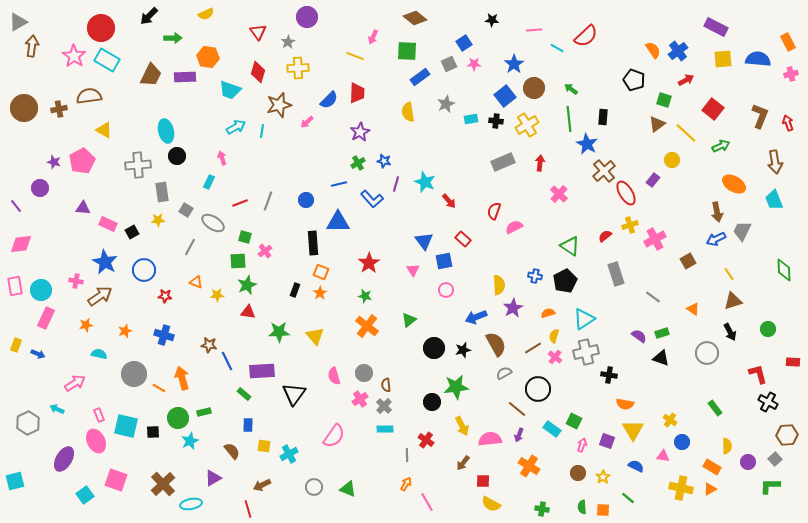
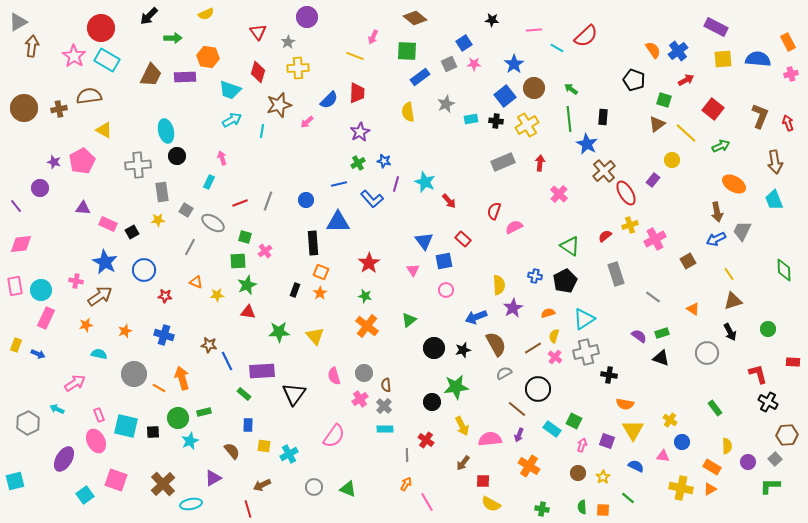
cyan arrow at (236, 127): moved 4 px left, 7 px up
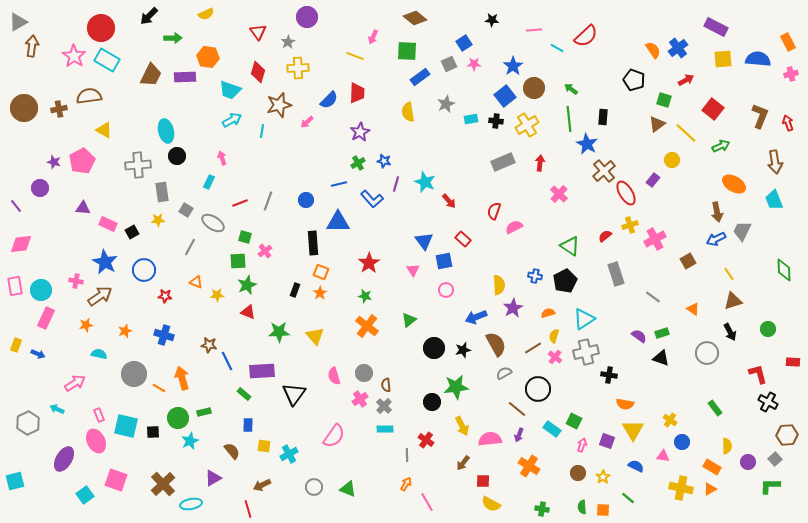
blue cross at (678, 51): moved 3 px up
blue star at (514, 64): moved 1 px left, 2 px down
red triangle at (248, 312): rotated 14 degrees clockwise
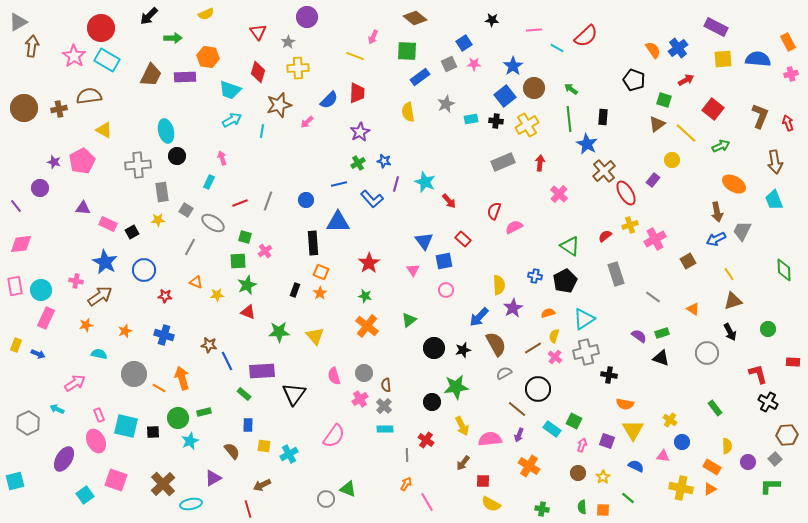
blue arrow at (476, 317): moved 3 px right; rotated 25 degrees counterclockwise
gray circle at (314, 487): moved 12 px right, 12 px down
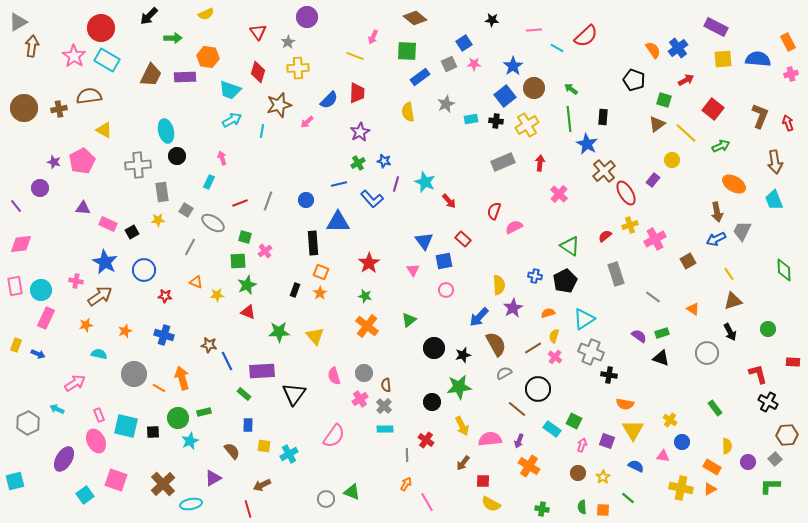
black star at (463, 350): moved 5 px down
gray cross at (586, 352): moved 5 px right; rotated 35 degrees clockwise
green star at (456, 387): moved 3 px right
purple arrow at (519, 435): moved 6 px down
green triangle at (348, 489): moved 4 px right, 3 px down
